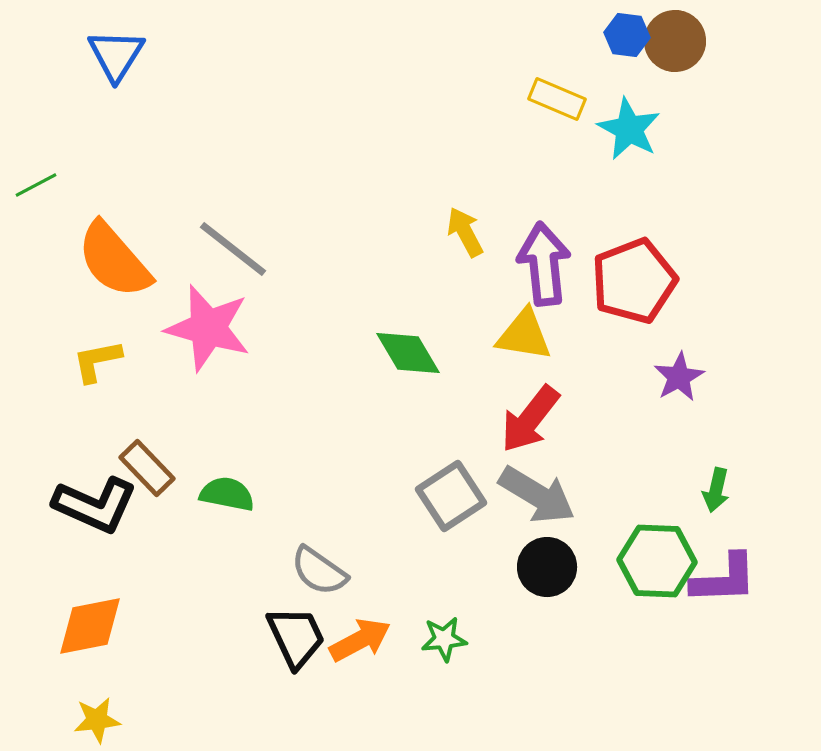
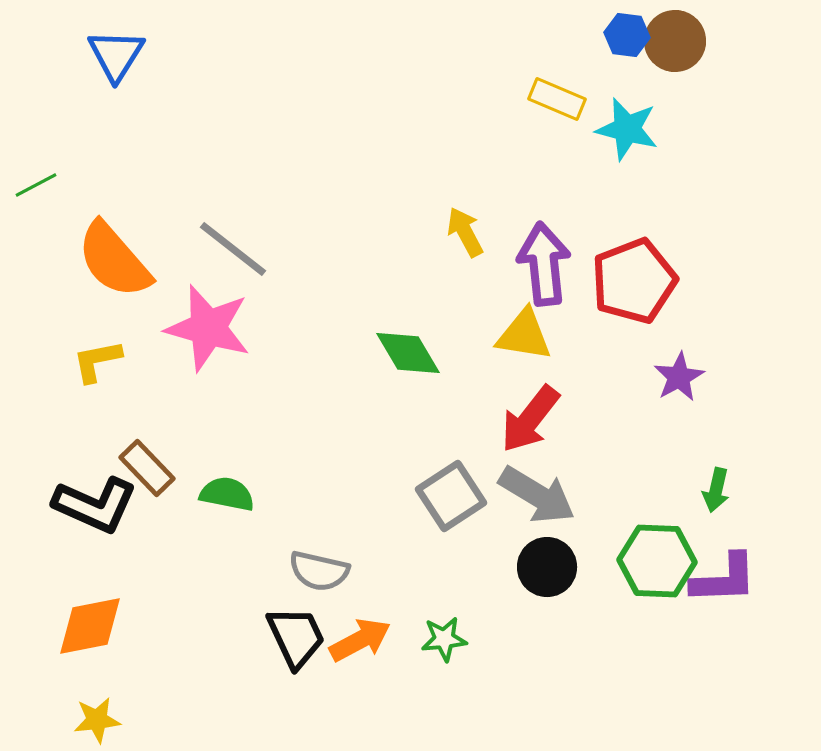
cyan star: moved 2 px left; rotated 14 degrees counterclockwise
gray semicircle: rotated 22 degrees counterclockwise
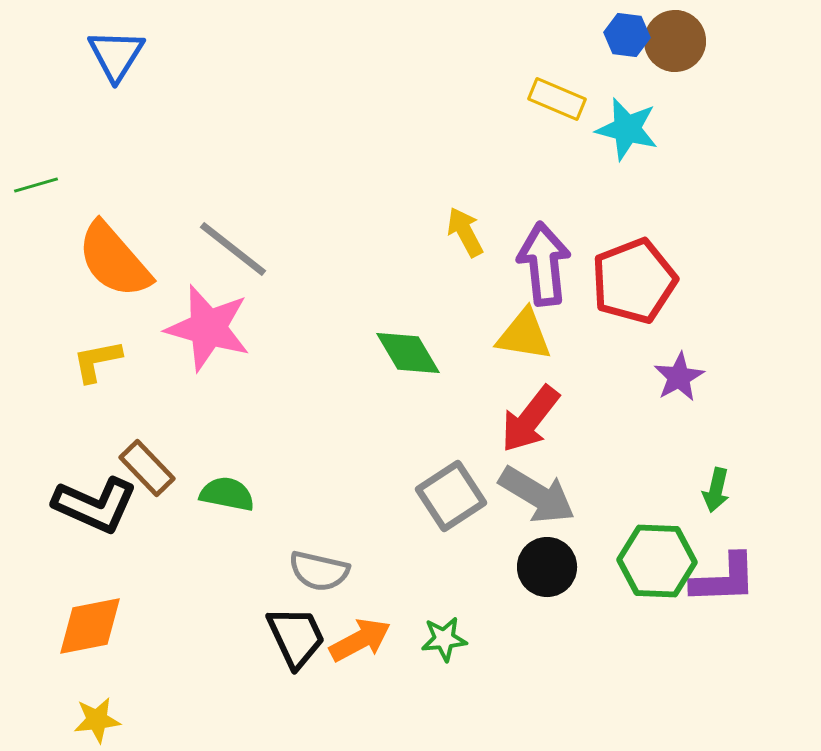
green line: rotated 12 degrees clockwise
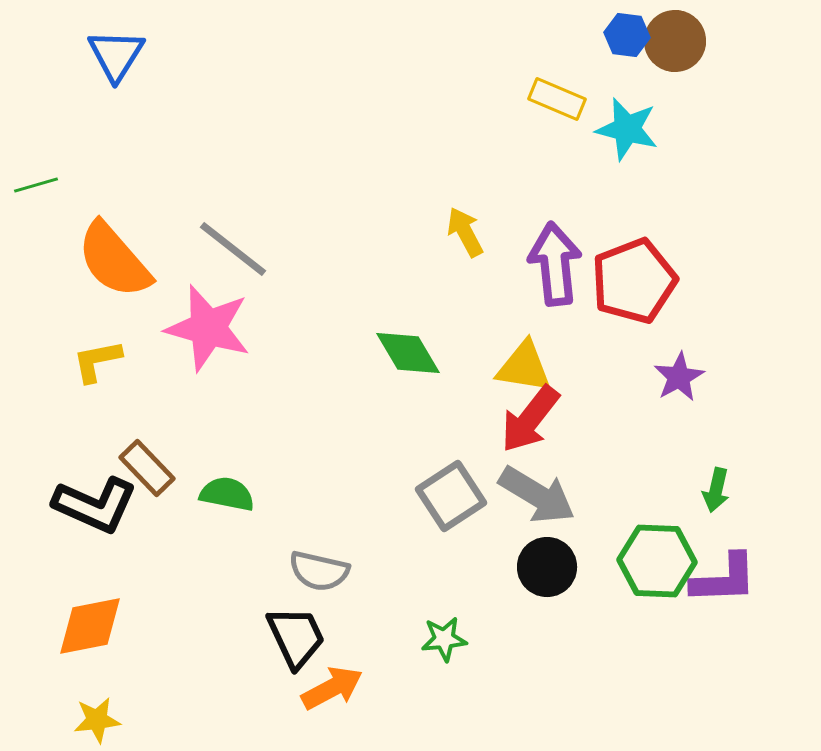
purple arrow: moved 11 px right
yellow triangle: moved 32 px down
orange arrow: moved 28 px left, 48 px down
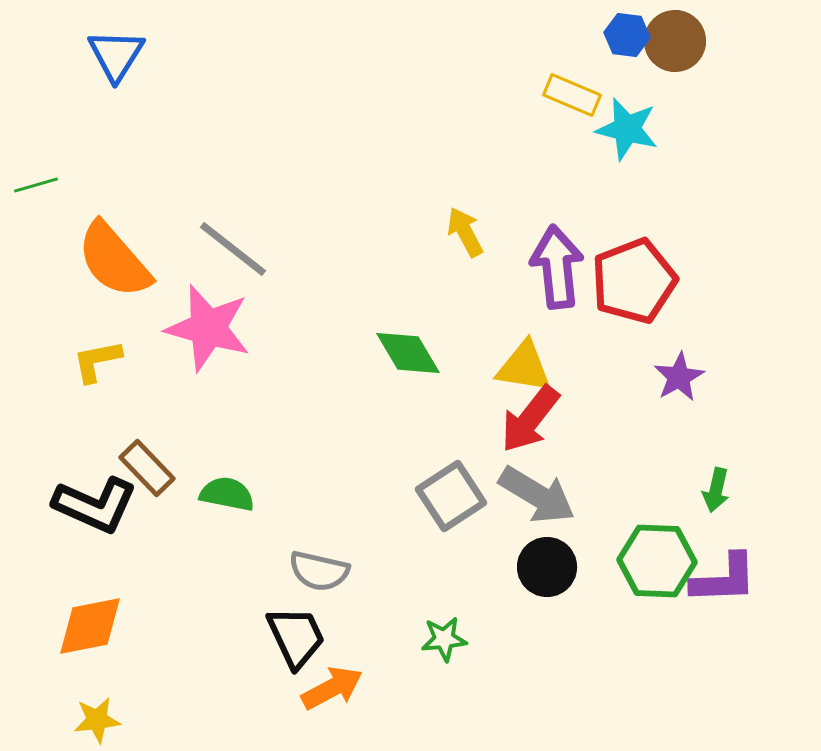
yellow rectangle: moved 15 px right, 4 px up
purple arrow: moved 2 px right, 3 px down
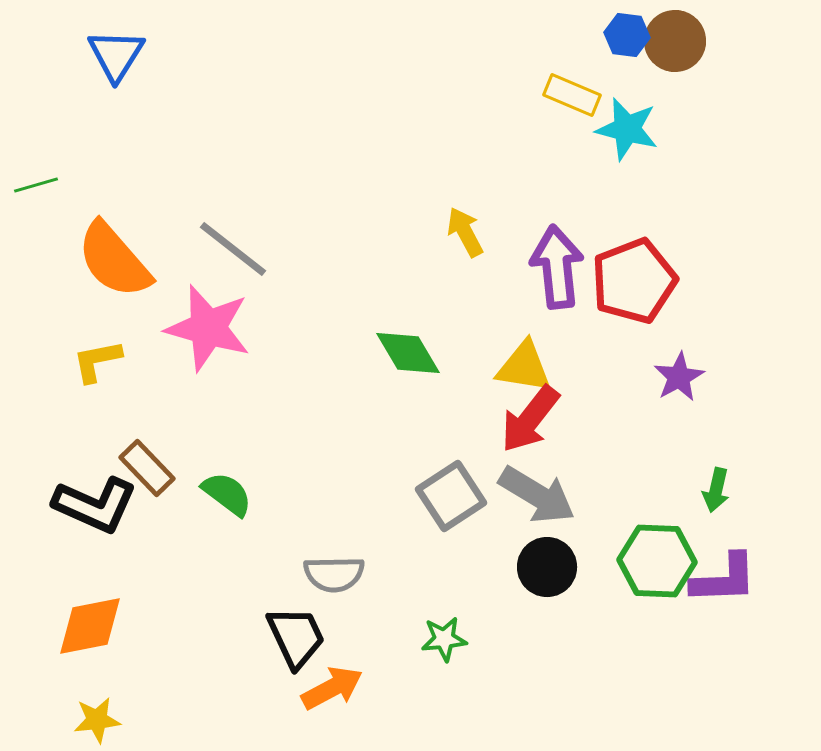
green semicircle: rotated 26 degrees clockwise
gray semicircle: moved 15 px right, 3 px down; rotated 14 degrees counterclockwise
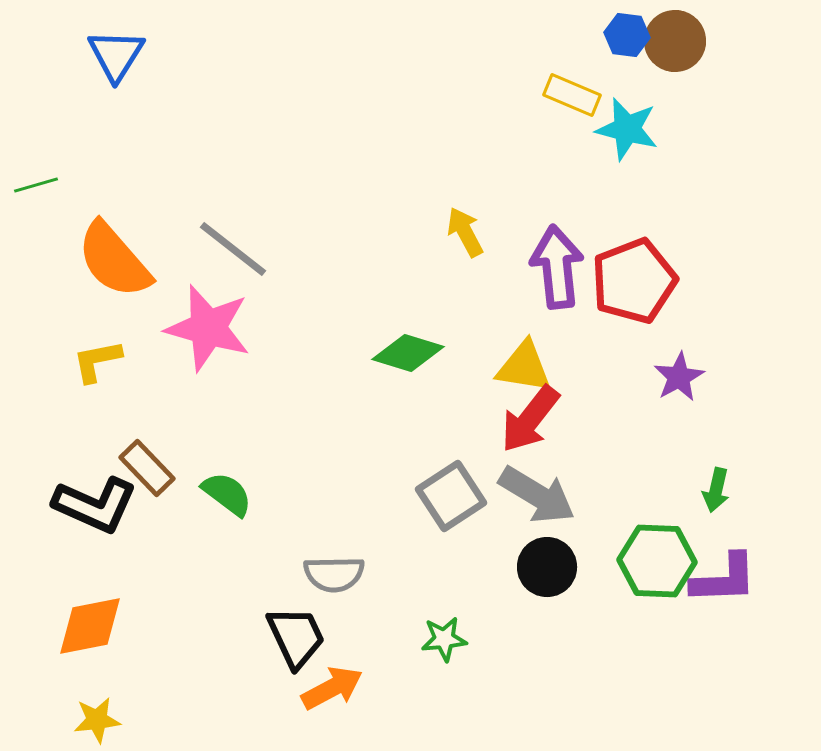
green diamond: rotated 42 degrees counterclockwise
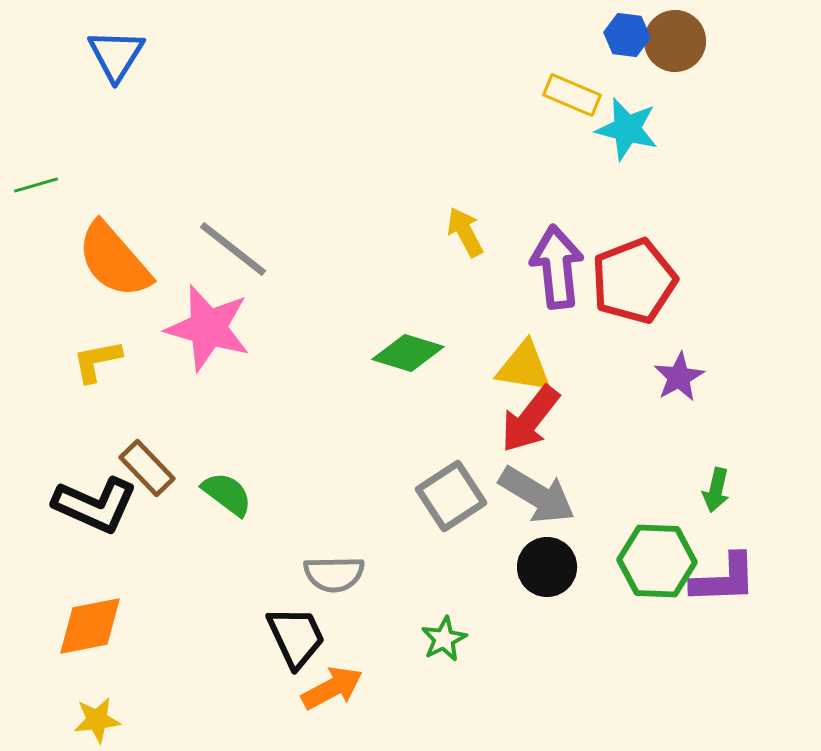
green star: rotated 21 degrees counterclockwise
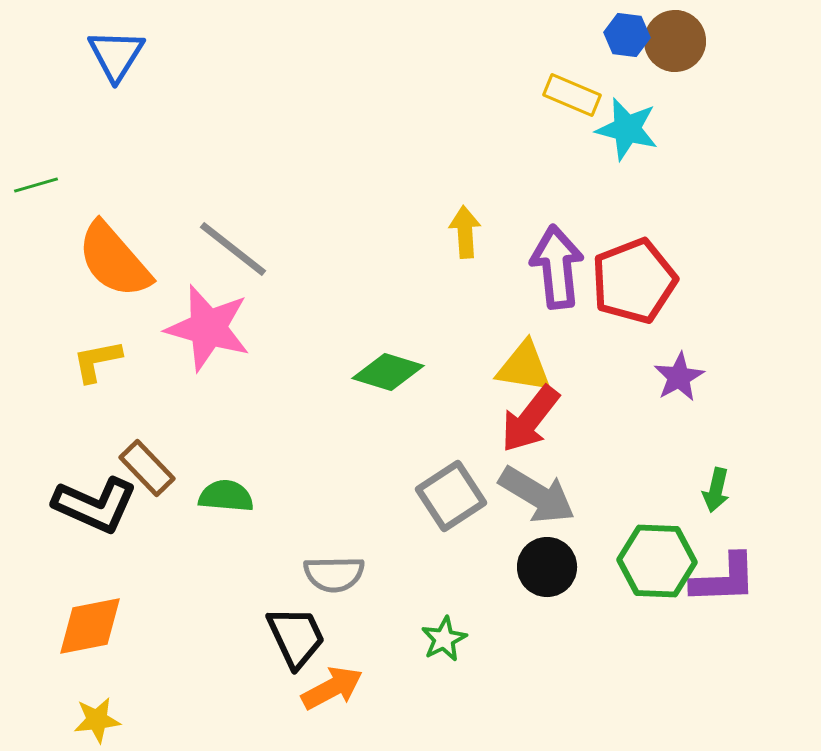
yellow arrow: rotated 24 degrees clockwise
green diamond: moved 20 px left, 19 px down
green semicircle: moved 1 px left, 2 px down; rotated 32 degrees counterclockwise
